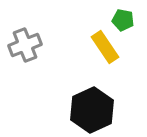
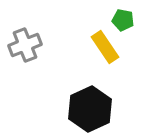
black hexagon: moved 2 px left, 1 px up
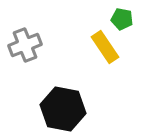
green pentagon: moved 1 px left, 1 px up
black hexagon: moved 27 px left; rotated 24 degrees counterclockwise
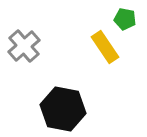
green pentagon: moved 3 px right
gray cross: moved 1 px left, 1 px down; rotated 20 degrees counterclockwise
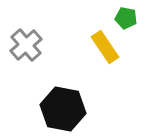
green pentagon: moved 1 px right, 1 px up
gray cross: moved 2 px right, 1 px up
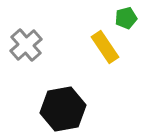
green pentagon: rotated 25 degrees counterclockwise
black hexagon: rotated 21 degrees counterclockwise
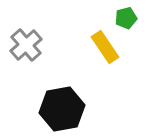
black hexagon: moved 1 px left
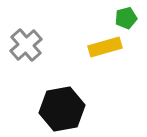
yellow rectangle: rotated 72 degrees counterclockwise
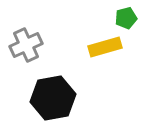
gray cross: rotated 16 degrees clockwise
black hexagon: moved 9 px left, 11 px up
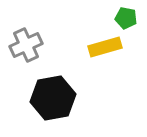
green pentagon: rotated 25 degrees clockwise
